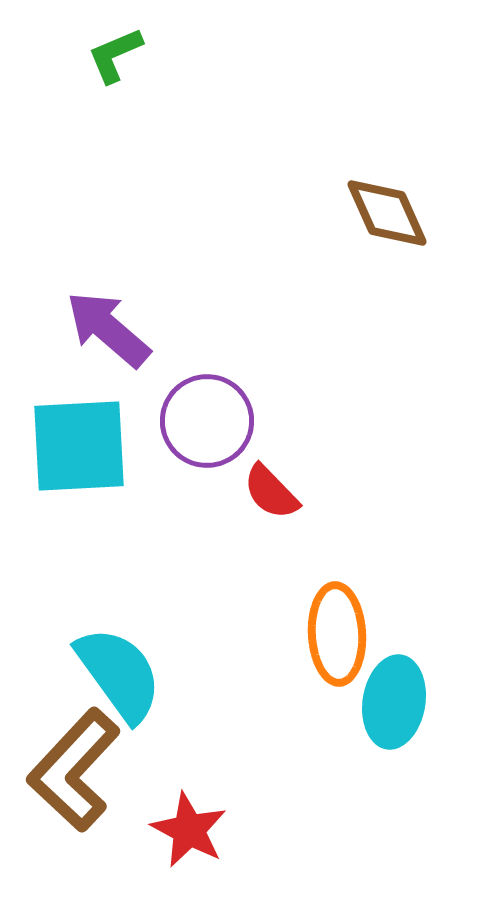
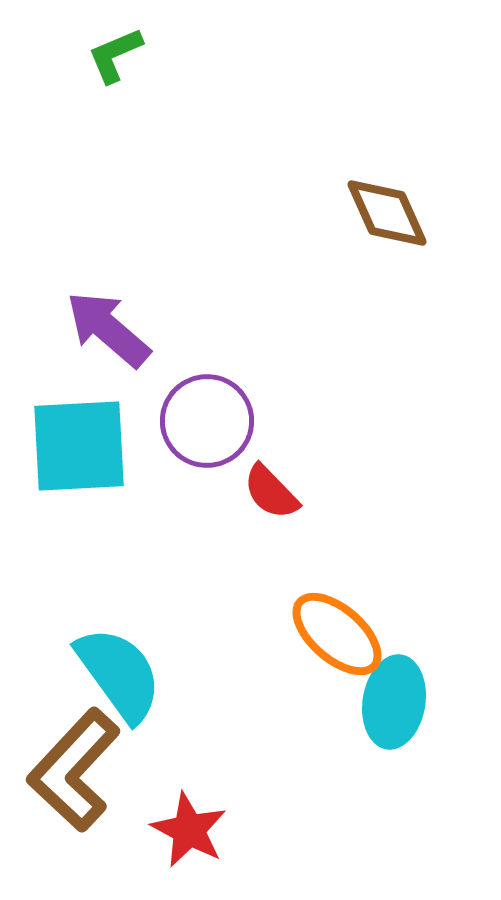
orange ellipse: rotated 46 degrees counterclockwise
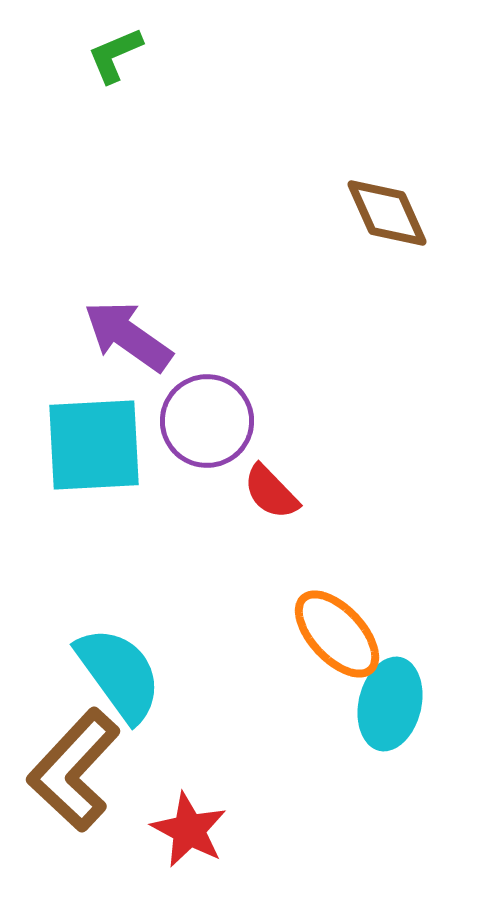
purple arrow: moved 20 px right, 7 px down; rotated 6 degrees counterclockwise
cyan square: moved 15 px right, 1 px up
orange ellipse: rotated 6 degrees clockwise
cyan ellipse: moved 4 px left, 2 px down; rotated 4 degrees clockwise
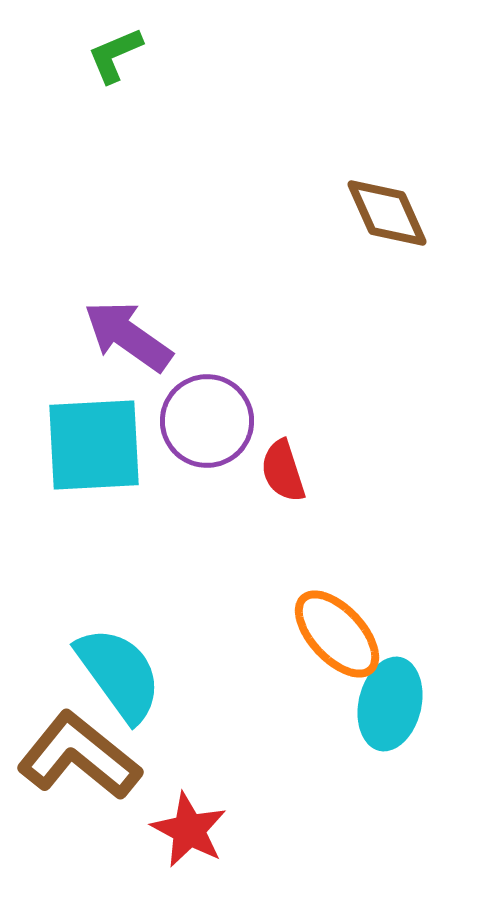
red semicircle: moved 12 px right, 21 px up; rotated 26 degrees clockwise
brown L-shape: moved 5 px right, 14 px up; rotated 86 degrees clockwise
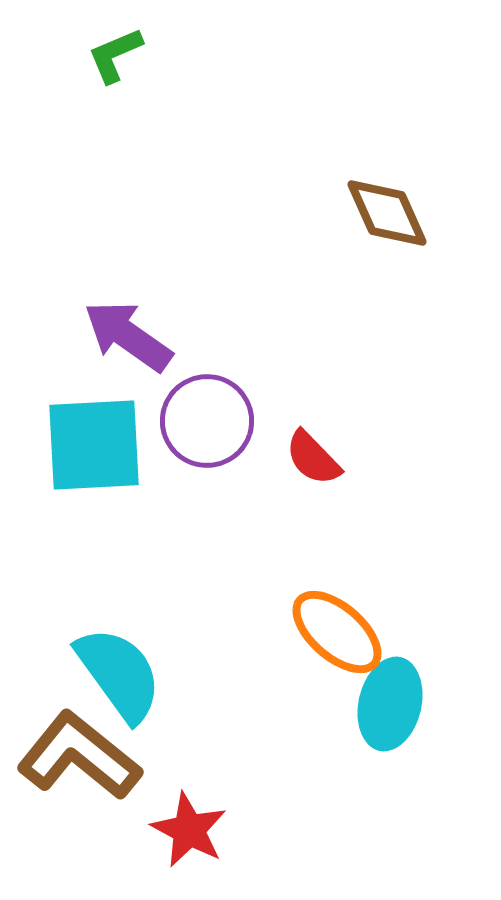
red semicircle: moved 30 px right, 13 px up; rotated 26 degrees counterclockwise
orange ellipse: moved 2 px up; rotated 6 degrees counterclockwise
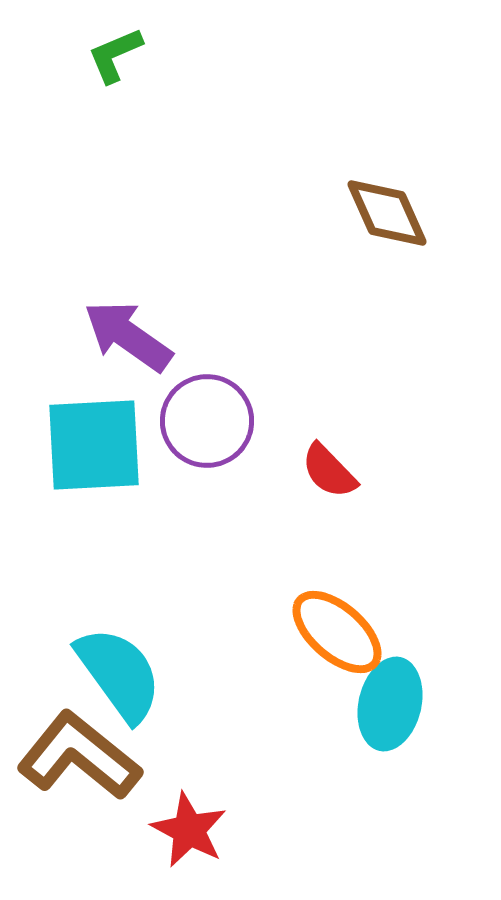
red semicircle: moved 16 px right, 13 px down
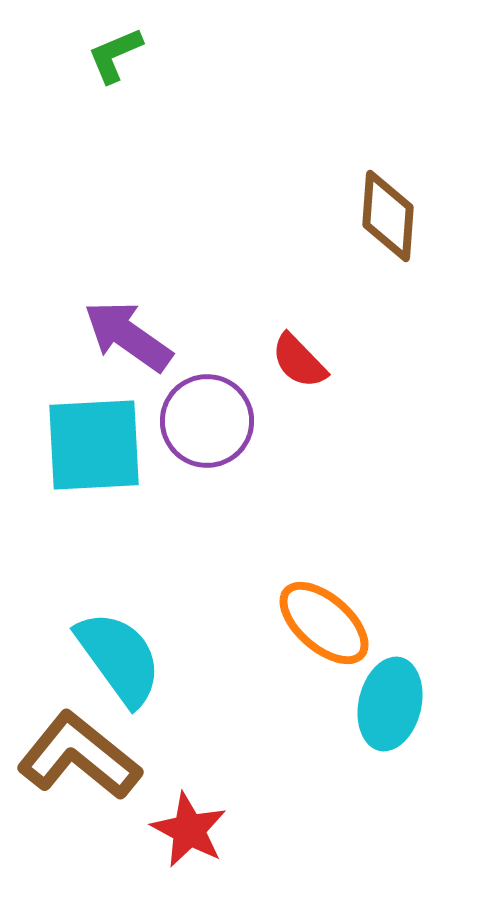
brown diamond: moved 1 px right, 3 px down; rotated 28 degrees clockwise
red semicircle: moved 30 px left, 110 px up
orange ellipse: moved 13 px left, 9 px up
cyan semicircle: moved 16 px up
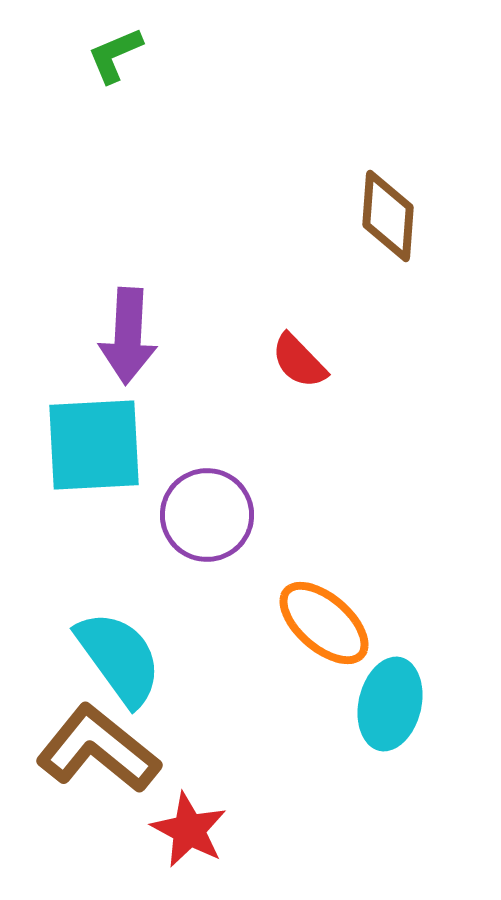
purple arrow: rotated 122 degrees counterclockwise
purple circle: moved 94 px down
brown L-shape: moved 19 px right, 7 px up
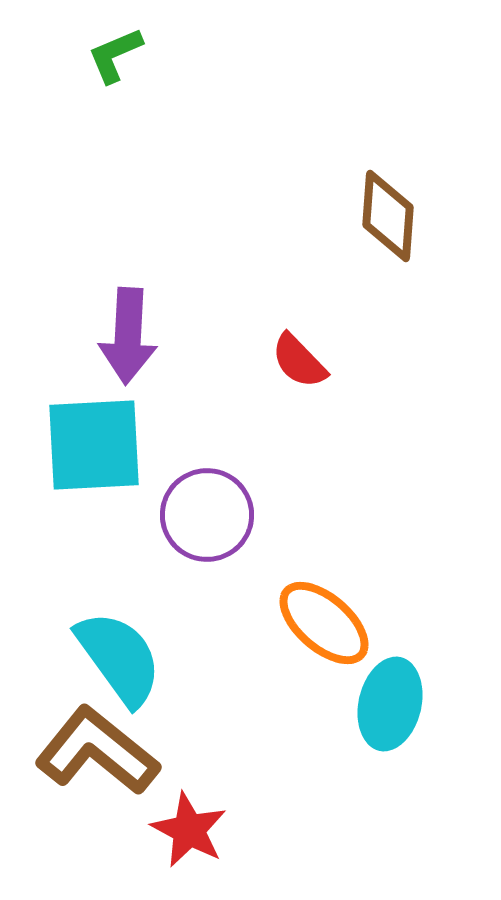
brown L-shape: moved 1 px left, 2 px down
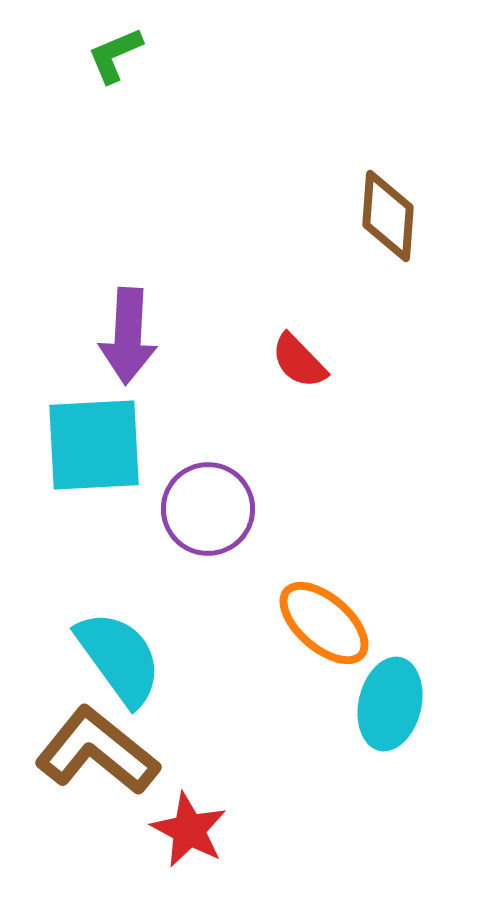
purple circle: moved 1 px right, 6 px up
